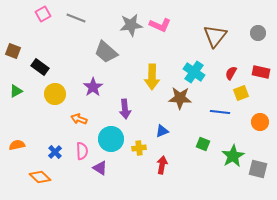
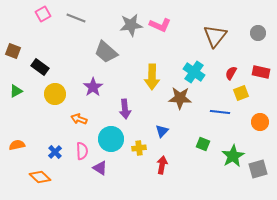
blue triangle: rotated 24 degrees counterclockwise
gray square: rotated 30 degrees counterclockwise
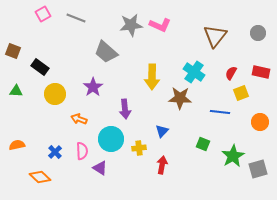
green triangle: rotated 32 degrees clockwise
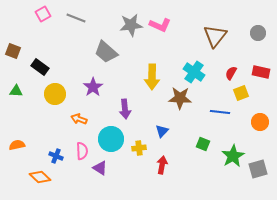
blue cross: moved 1 px right, 4 px down; rotated 24 degrees counterclockwise
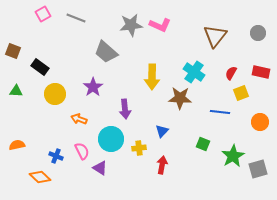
pink semicircle: rotated 24 degrees counterclockwise
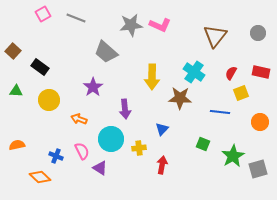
brown square: rotated 21 degrees clockwise
yellow circle: moved 6 px left, 6 px down
blue triangle: moved 2 px up
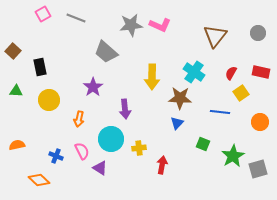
black rectangle: rotated 42 degrees clockwise
yellow square: rotated 14 degrees counterclockwise
orange arrow: rotated 98 degrees counterclockwise
blue triangle: moved 15 px right, 6 px up
orange diamond: moved 1 px left, 3 px down
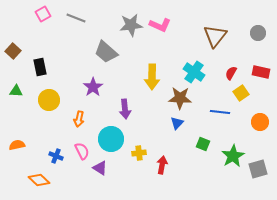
yellow cross: moved 5 px down
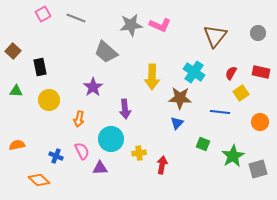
purple triangle: rotated 35 degrees counterclockwise
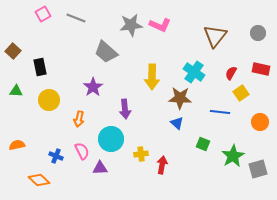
red rectangle: moved 3 px up
blue triangle: rotated 32 degrees counterclockwise
yellow cross: moved 2 px right, 1 px down
